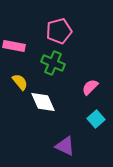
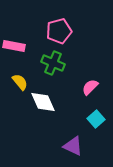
purple triangle: moved 8 px right
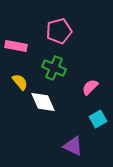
pink rectangle: moved 2 px right
green cross: moved 1 px right, 5 px down
cyan square: moved 2 px right; rotated 12 degrees clockwise
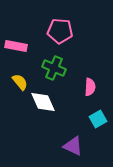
pink pentagon: moved 1 px right; rotated 20 degrees clockwise
pink semicircle: rotated 138 degrees clockwise
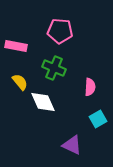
purple triangle: moved 1 px left, 1 px up
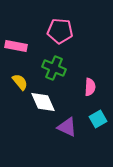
purple triangle: moved 5 px left, 18 px up
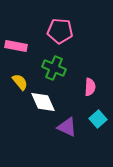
cyan square: rotated 12 degrees counterclockwise
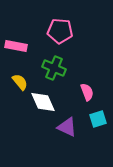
pink semicircle: moved 3 px left, 5 px down; rotated 24 degrees counterclockwise
cyan square: rotated 24 degrees clockwise
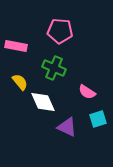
pink semicircle: rotated 144 degrees clockwise
